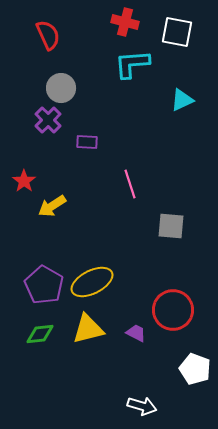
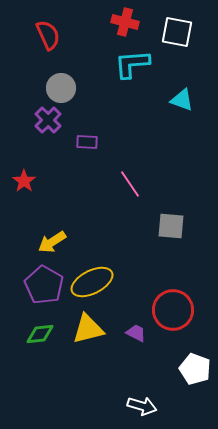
cyan triangle: rotated 45 degrees clockwise
pink line: rotated 16 degrees counterclockwise
yellow arrow: moved 36 px down
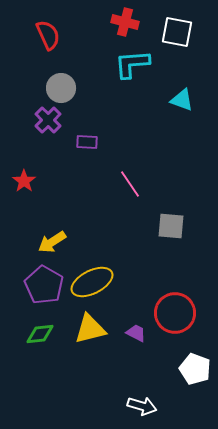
red circle: moved 2 px right, 3 px down
yellow triangle: moved 2 px right
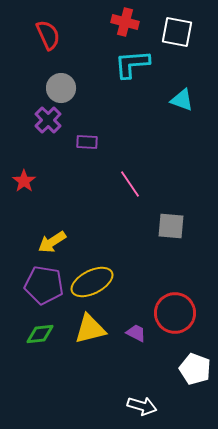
purple pentagon: rotated 21 degrees counterclockwise
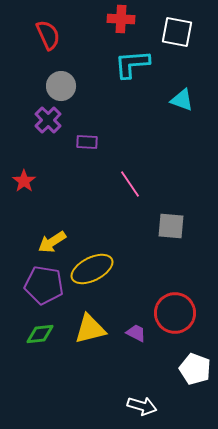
red cross: moved 4 px left, 3 px up; rotated 12 degrees counterclockwise
gray circle: moved 2 px up
yellow ellipse: moved 13 px up
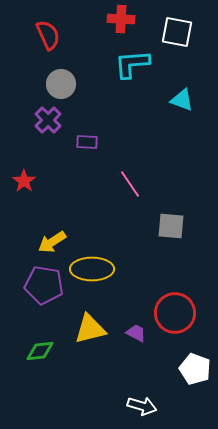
gray circle: moved 2 px up
yellow ellipse: rotated 27 degrees clockwise
green diamond: moved 17 px down
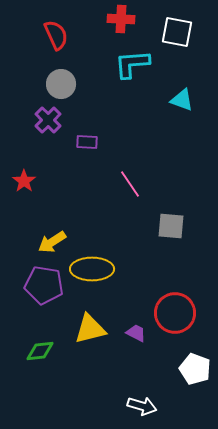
red semicircle: moved 8 px right
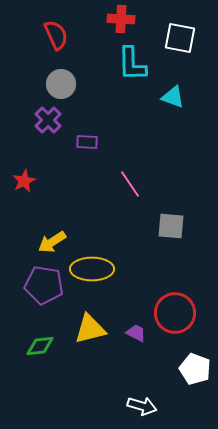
white square: moved 3 px right, 6 px down
cyan L-shape: rotated 87 degrees counterclockwise
cyan triangle: moved 9 px left, 3 px up
red star: rotated 10 degrees clockwise
green diamond: moved 5 px up
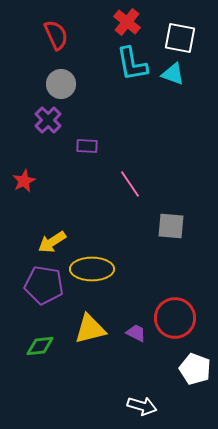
red cross: moved 6 px right, 3 px down; rotated 36 degrees clockwise
cyan L-shape: rotated 9 degrees counterclockwise
cyan triangle: moved 23 px up
purple rectangle: moved 4 px down
red circle: moved 5 px down
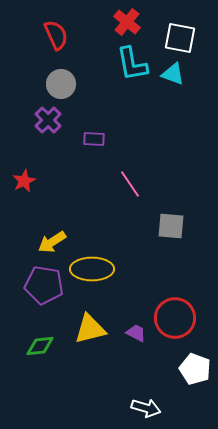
purple rectangle: moved 7 px right, 7 px up
white arrow: moved 4 px right, 2 px down
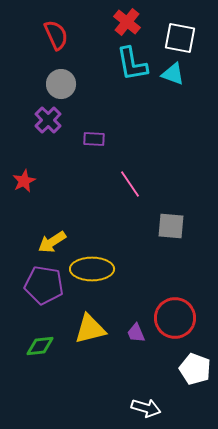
purple trapezoid: rotated 140 degrees counterclockwise
